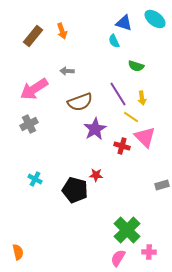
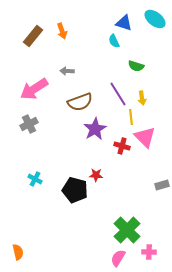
yellow line: rotated 49 degrees clockwise
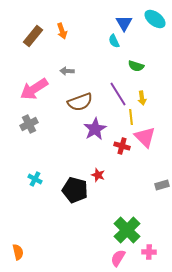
blue triangle: rotated 42 degrees clockwise
red star: moved 2 px right; rotated 16 degrees clockwise
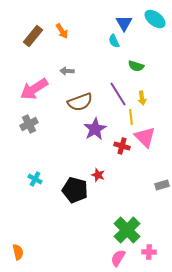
orange arrow: rotated 14 degrees counterclockwise
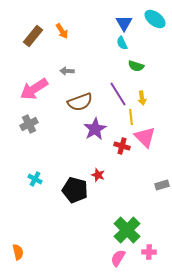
cyan semicircle: moved 8 px right, 2 px down
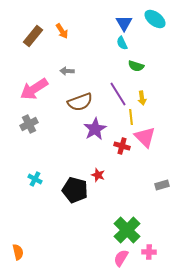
pink semicircle: moved 3 px right
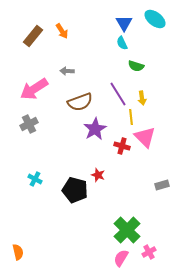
pink cross: rotated 32 degrees counterclockwise
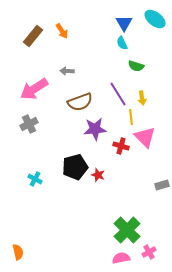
purple star: rotated 25 degrees clockwise
red cross: moved 1 px left
black pentagon: moved 23 px up; rotated 30 degrees counterclockwise
pink semicircle: rotated 48 degrees clockwise
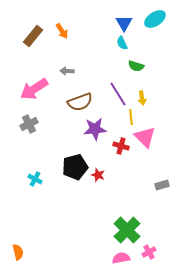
cyan ellipse: rotated 70 degrees counterclockwise
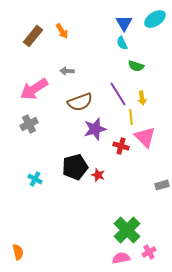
purple star: rotated 10 degrees counterclockwise
